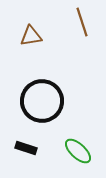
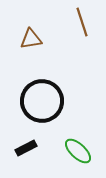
brown triangle: moved 3 px down
black rectangle: rotated 45 degrees counterclockwise
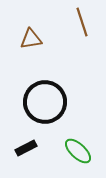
black circle: moved 3 px right, 1 px down
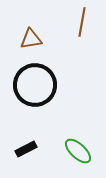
brown line: rotated 28 degrees clockwise
black circle: moved 10 px left, 17 px up
black rectangle: moved 1 px down
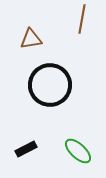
brown line: moved 3 px up
black circle: moved 15 px right
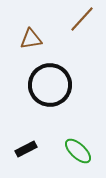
brown line: rotated 32 degrees clockwise
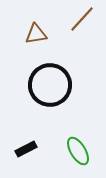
brown triangle: moved 5 px right, 5 px up
green ellipse: rotated 16 degrees clockwise
